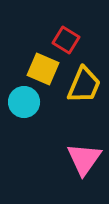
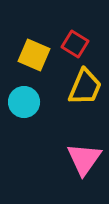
red square: moved 9 px right, 4 px down
yellow square: moved 9 px left, 14 px up
yellow trapezoid: moved 1 px right, 2 px down
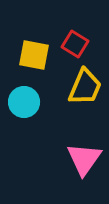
yellow square: rotated 12 degrees counterclockwise
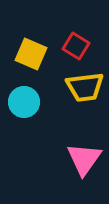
red square: moved 1 px right, 2 px down
yellow square: moved 3 px left, 1 px up; rotated 12 degrees clockwise
yellow trapezoid: rotated 60 degrees clockwise
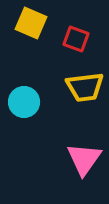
red square: moved 7 px up; rotated 12 degrees counterclockwise
yellow square: moved 31 px up
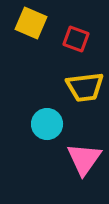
cyan circle: moved 23 px right, 22 px down
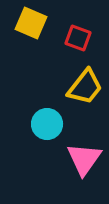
red square: moved 2 px right, 1 px up
yellow trapezoid: rotated 45 degrees counterclockwise
